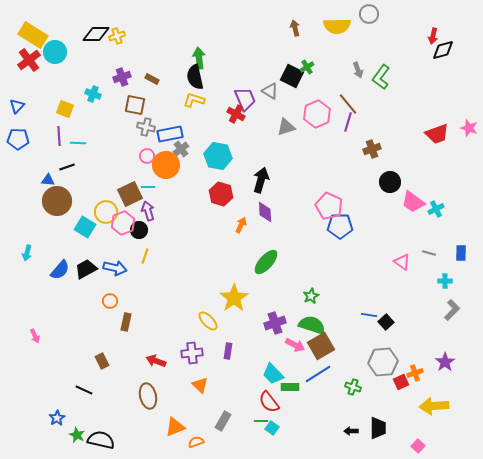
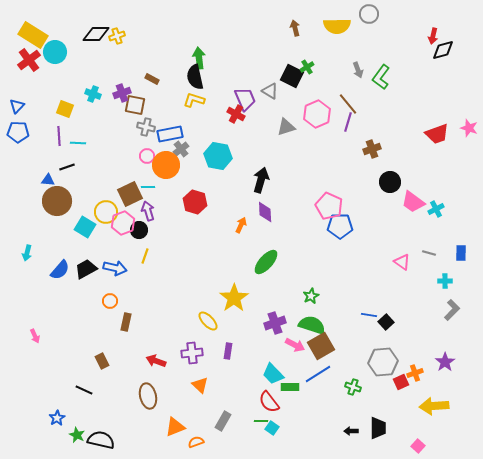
purple cross at (122, 77): moved 16 px down
blue pentagon at (18, 139): moved 7 px up
red hexagon at (221, 194): moved 26 px left, 8 px down
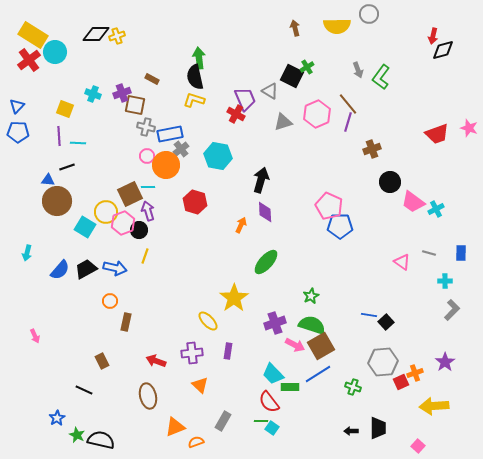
gray triangle at (286, 127): moved 3 px left, 5 px up
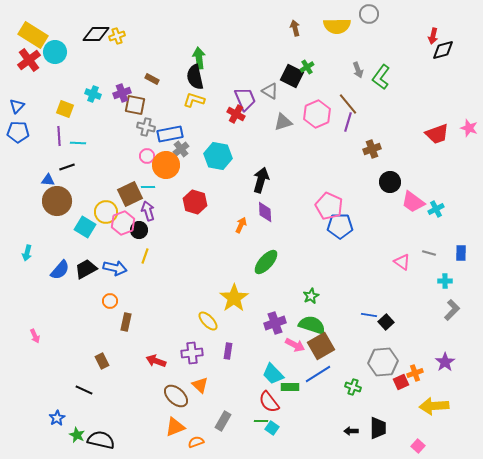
brown ellipse at (148, 396): moved 28 px right; rotated 35 degrees counterclockwise
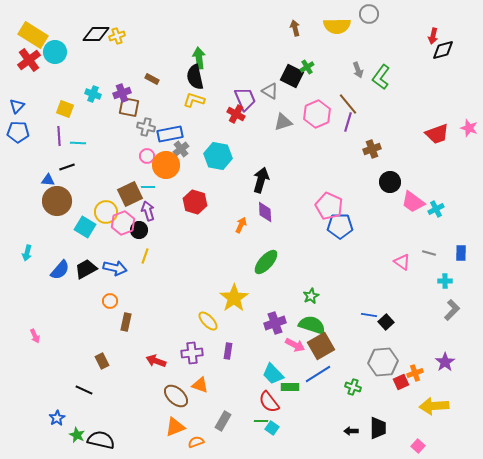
brown square at (135, 105): moved 6 px left, 2 px down
orange triangle at (200, 385): rotated 24 degrees counterclockwise
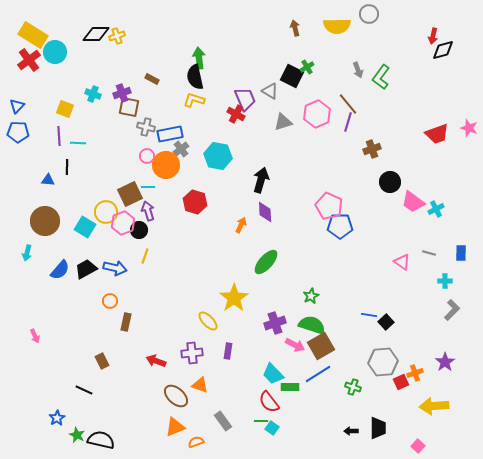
black line at (67, 167): rotated 70 degrees counterclockwise
brown circle at (57, 201): moved 12 px left, 20 px down
gray rectangle at (223, 421): rotated 66 degrees counterclockwise
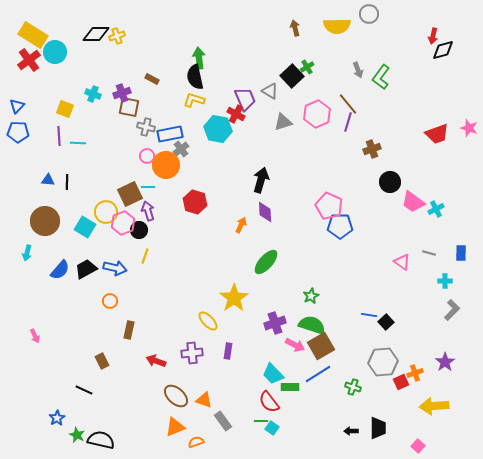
black square at (292, 76): rotated 20 degrees clockwise
cyan hexagon at (218, 156): moved 27 px up
black line at (67, 167): moved 15 px down
brown rectangle at (126, 322): moved 3 px right, 8 px down
orange triangle at (200, 385): moved 4 px right, 15 px down
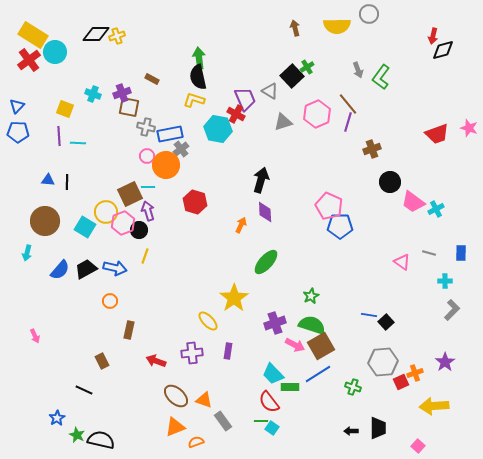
black semicircle at (195, 77): moved 3 px right
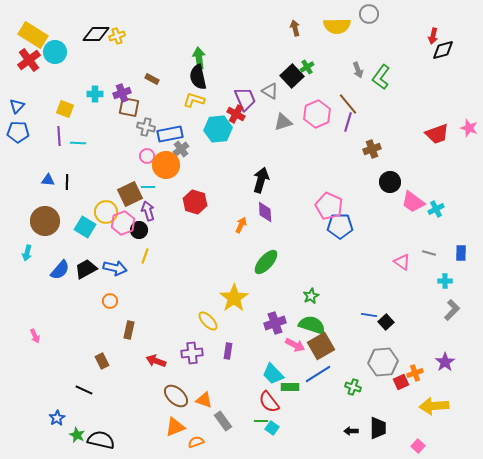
cyan cross at (93, 94): moved 2 px right; rotated 21 degrees counterclockwise
cyan hexagon at (218, 129): rotated 16 degrees counterclockwise
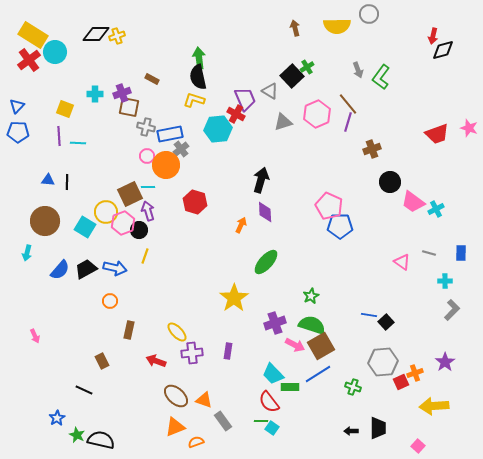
yellow ellipse at (208, 321): moved 31 px left, 11 px down
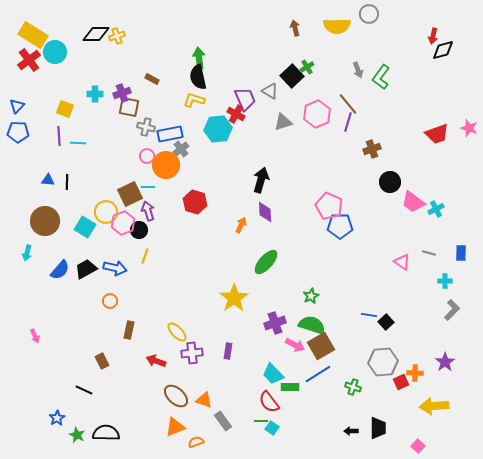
orange cross at (415, 373): rotated 21 degrees clockwise
black semicircle at (101, 440): moved 5 px right, 7 px up; rotated 12 degrees counterclockwise
